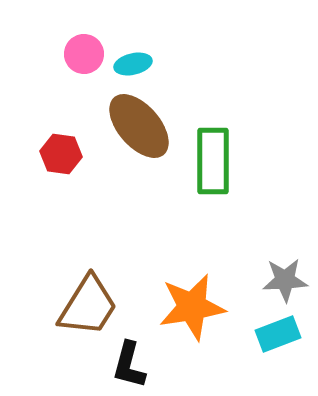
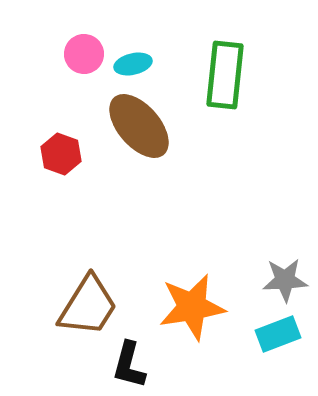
red hexagon: rotated 12 degrees clockwise
green rectangle: moved 12 px right, 86 px up; rotated 6 degrees clockwise
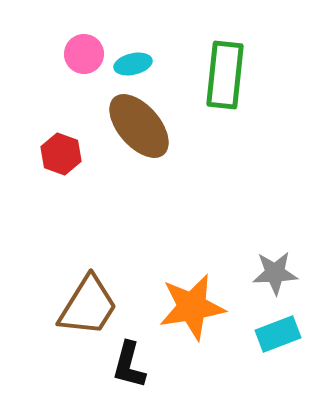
gray star: moved 10 px left, 7 px up
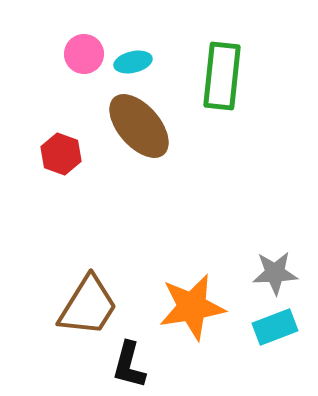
cyan ellipse: moved 2 px up
green rectangle: moved 3 px left, 1 px down
cyan rectangle: moved 3 px left, 7 px up
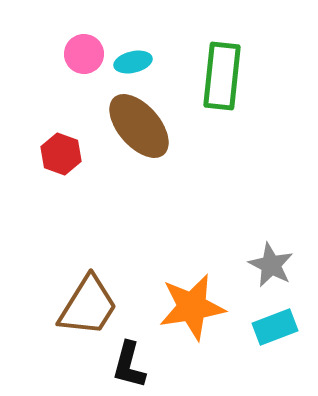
gray star: moved 4 px left, 8 px up; rotated 30 degrees clockwise
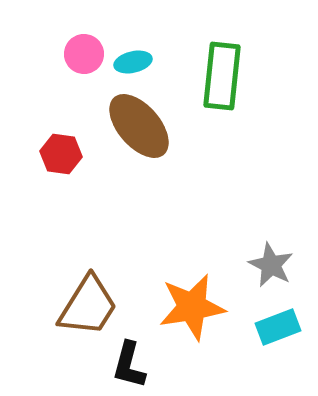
red hexagon: rotated 12 degrees counterclockwise
cyan rectangle: moved 3 px right
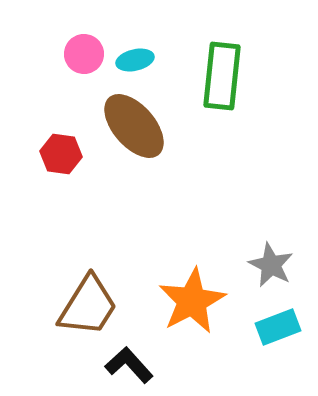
cyan ellipse: moved 2 px right, 2 px up
brown ellipse: moved 5 px left
orange star: moved 6 px up; rotated 18 degrees counterclockwise
black L-shape: rotated 123 degrees clockwise
